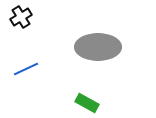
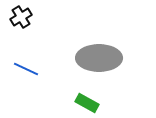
gray ellipse: moved 1 px right, 11 px down
blue line: rotated 50 degrees clockwise
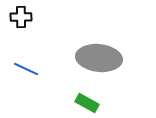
black cross: rotated 30 degrees clockwise
gray ellipse: rotated 6 degrees clockwise
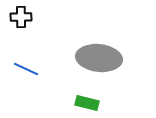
green rectangle: rotated 15 degrees counterclockwise
